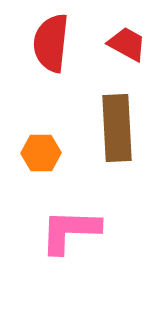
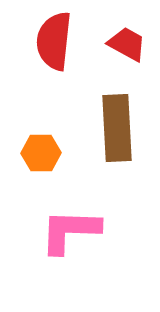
red semicircle: moved 3 px right, 2 px up
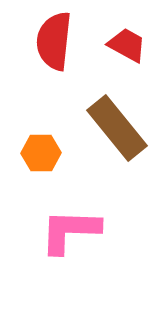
red trapezoid: moved 1 px down
brown rectangle: rotated 36 degrees counterclockwise
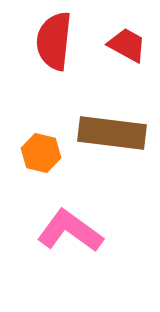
brown rectangle: moved 5 px left, 5 px down; rotated 44 degrees counterclockwise
orange hexagon: rotated 15 degrees clockwise
pink L-shape: rotated 34 degrees clockwise
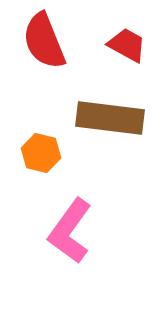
red semicircle: moved 10 px left; rotated 28 degrees counterclockwise
brown rectangle: moved 2 px left, 15 px up
pink L-shape: rotated 90 degrees counterclockwise
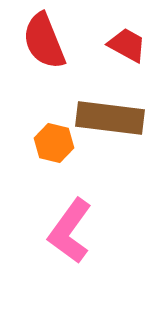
orange hexagon: moved 13 px right, 10 px up
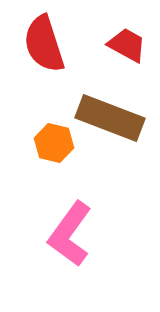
red semicircle: moved 3 px down; rotated 4 degrees clockwise
brown rectangle: rotated 14 degrees clockwise
pink L-shape: moved 3 px down
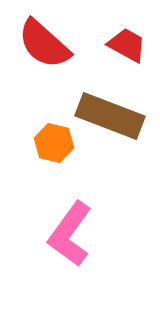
red semicircle: rotated 30 degrees counterclockwise
brown rectangle: moved 2 px up
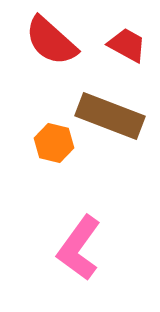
red semicircle: moved 7 px right, 3 px up
pink L-shape: moved 9 px right, 14 px down
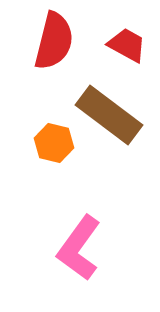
red semicircle: moved 3 px right; rotated 118 degrees counterclockwise
brown rectangle: moved 1 px left, 1 px up; rotated 16 degrees clockwise
